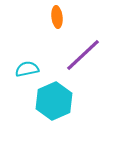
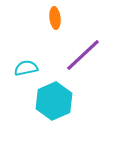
orange ellipse: moved 2 px left, 1 px down
cyan semicircle: moved 1 px left, 1 px up
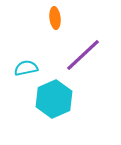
cyan hexagon: moved 2 px up
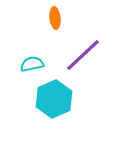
cyan semicircle: moved 6 px right, 4 px up
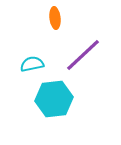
cyan hexagon: rotated 18 degrees clockwise
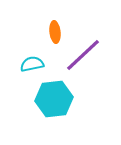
orange ellipse: moved 14 px down
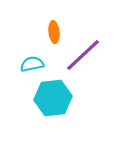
orange ellipse: moved 1 px left
cyan hexagon: moved 1 px left, 1 px up
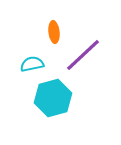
cyan hexagon: rotated 9 degrees counterclockwise
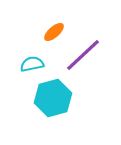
orange ellipse: rotated 55 degrees clockwise
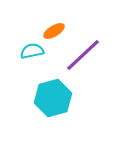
orange ellipse: moved 1 px up; rotated 10 degrees clockwise
cyan semicircle: moved 13 px up
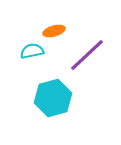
orange ellipse: rotated 15 degrees clockwise
purple line: moved 4 px right
